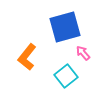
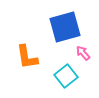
orange L-shape: rotated 48 degrees counterclockwise
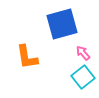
blue square: moved 3 px left, 3 px up
cyan square: moved 17 px right, 1 px down
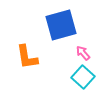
blue square: moved 1 px left, 1 px down
cyan square: rotated 10 degrees counterclockwise
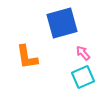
blue square: moved 1 px right, 2 px up
cyan square: rotated 25 degrees clockwise
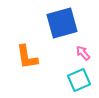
cyan square: moved 4 px left, 3 px down
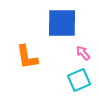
blue square: rotated 16 degrees clockwise
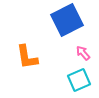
blue square: moved 5 px right, 3 px up; rotated 28 degrees counterclockwise
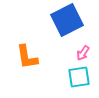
pink arrow: rotated 105 degrees counterclockwise
cyan square: moved 3 px up; rotated 15 degrees clockwise
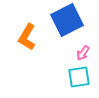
orange L-shape: moved 20 px up; rotated 40 degrees clockwise
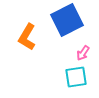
cyan square: moved 3 px left
